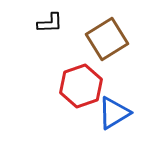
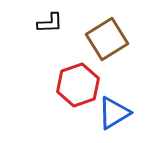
red hexagon: moved 3 px left, 1 px up
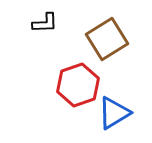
black L-shape: moved 5 px left
